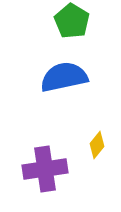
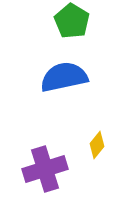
purple cross: rotated 9 degrees counterclockwise
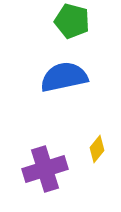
green pentagon: rotated 16 degrees counterclockwise
yellow diamond: moved 4 px down
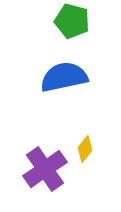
yellow diamond: moved 12 px left
purple cross: rotated 18 degrees counterclockwise
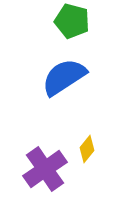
blue semicircle: rotated 21 degrees counterclockwise
yellow diamond: moved 2 px right
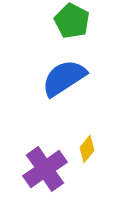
green pentagon: rotated 12 degrees clockwise
blue semicircle: moved 1 px down
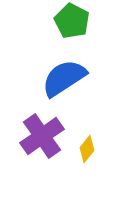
purple cross: moved 3 px left, 33 px up
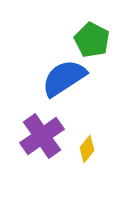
green pentagon: moved 20 px right, 19 px down
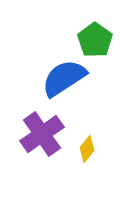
green pentagon: moved 3 px right; rotated 8 degrees clockwise
purple cross: moved 2 px up
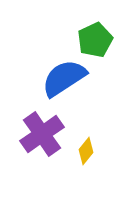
green pentagon: rotated 12 degrees clockwise
yellow diamond: moved 1 px left, 2 px down
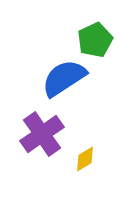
yellow diamond: moved 1 px left, 8 px down; rotated 20 degrees clockwise
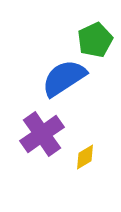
yellow diamond: moved 2 px up
